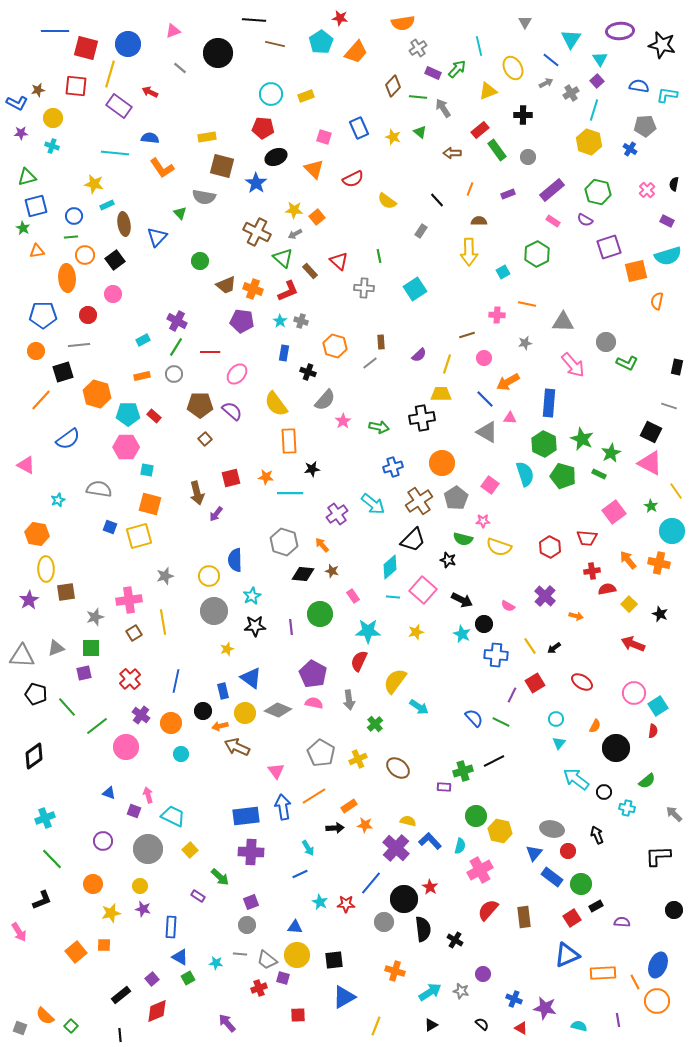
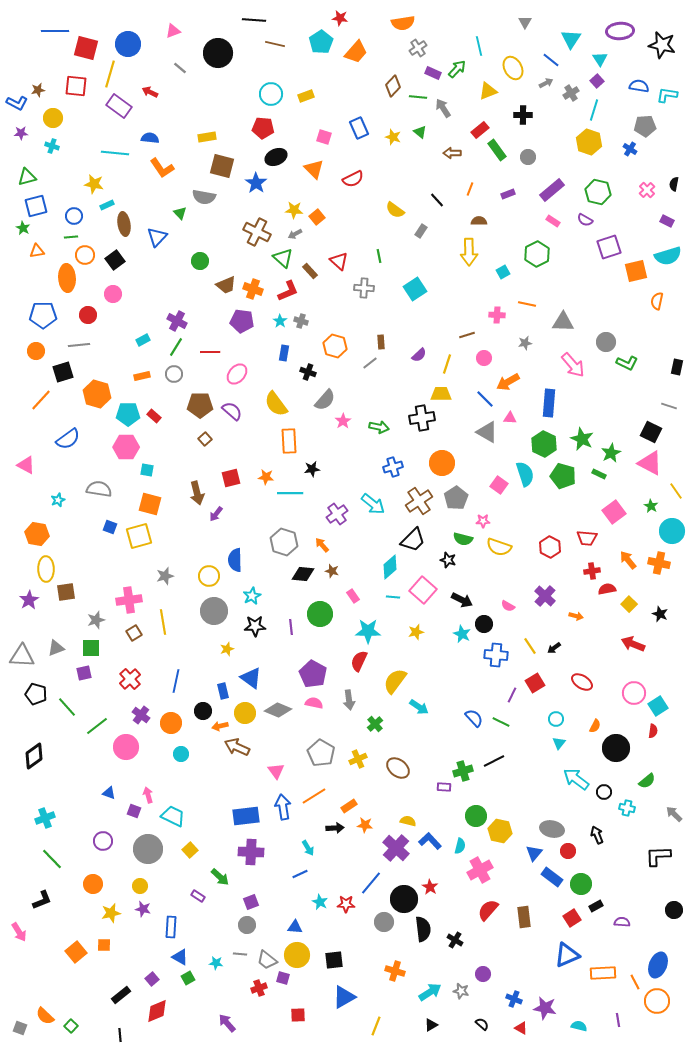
yellow semicircle at (387, 201): moved 8 px right, 9 px down
pink square at (490, 485): moved 9 px right
gray star at (95, 617): moved 1 px right, 3 px down
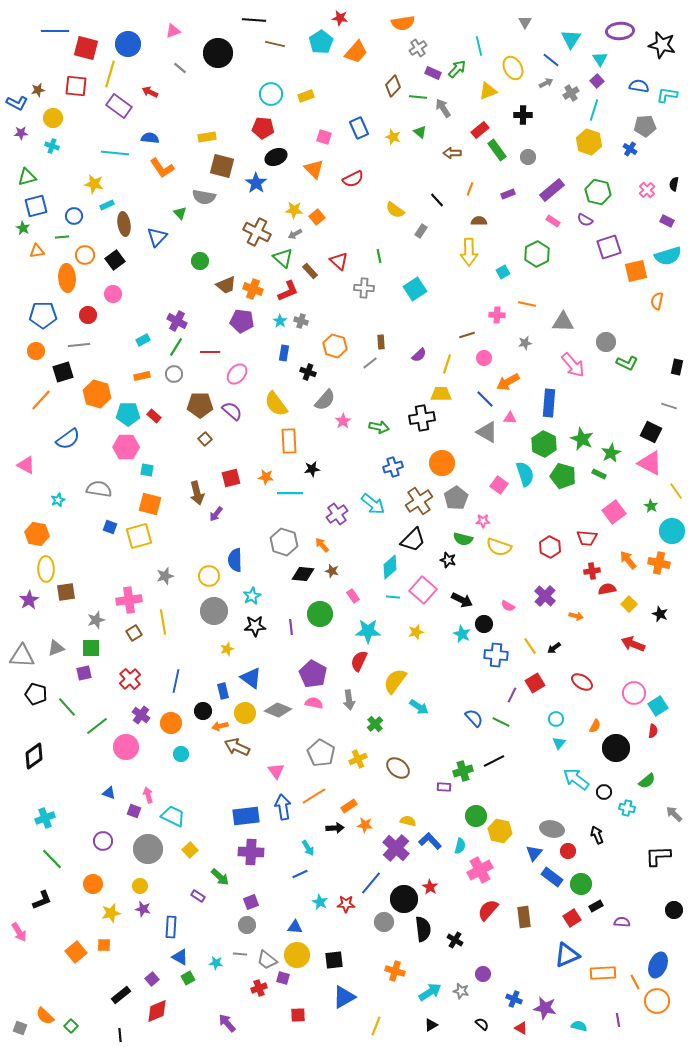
green line at (71, 237): moved 9 px left
